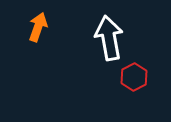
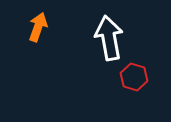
red hexagon: rotated 16 degrees counterclockwise
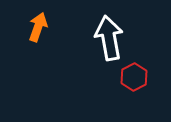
red hexagon: rotated 16 degrees clockwise
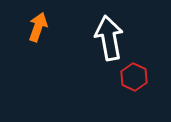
red hexagon: rotated 8 degrees counterclockwise
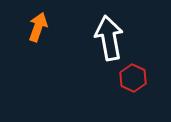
red hexagon: moved 1 px left, 1 px down
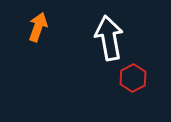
red hexagon: rotated 8 degrees clockwise
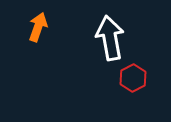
white arrow: moved 1 px right
